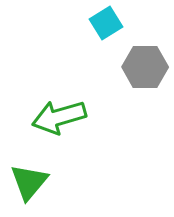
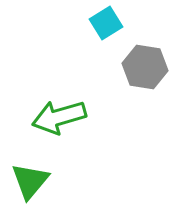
gray hexagon: rotated 9 degrees clockwise
green triangle: moved 1 px right, 1 px up
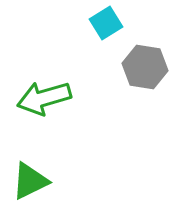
green arrow: moved 15 px left, 19 px up
green triangle: rotated 24 degrees clockwise
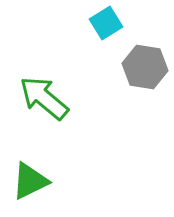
green arrow: rotated 56 degrees clockwise
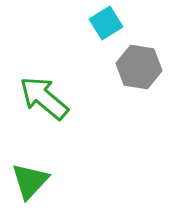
gray hexagon: moved 6 px left
green triangle: rotated 21 degrees counterclockwise
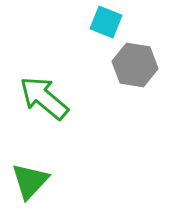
cyan square: moved 1 px up; rotated 36 degrees counterclockwise
gray hexagon: moved 4 px left, 2 px up
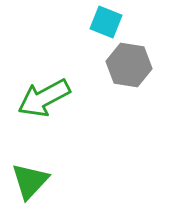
gray hexagon: moved 6 px left
green arrow: rotated 68 degrees counterclockwise
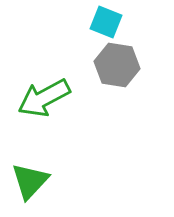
gray hexagon: moved 12 px left
